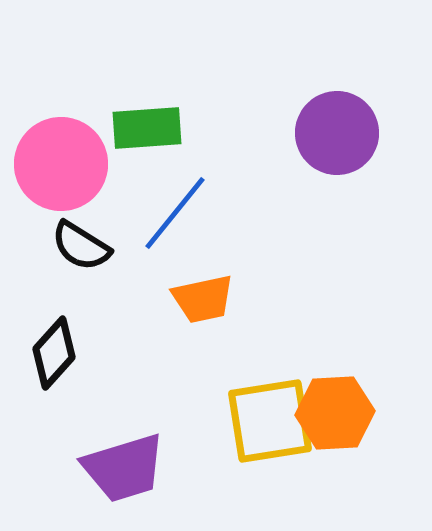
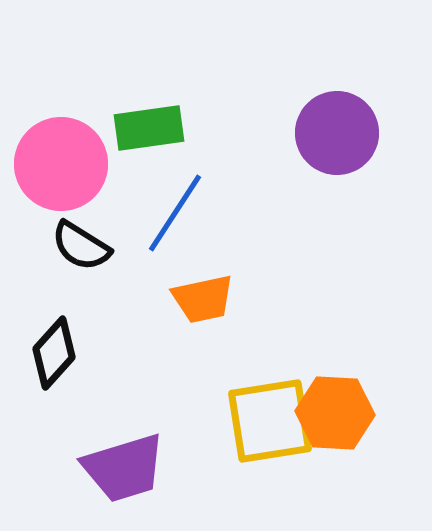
green rectangle: moved 2 px right; rotated 4 degrees counterclockwise
blue line: rotated 6 degrees counterclockwise
orange hexagon: rotated 6 degrees clockwise
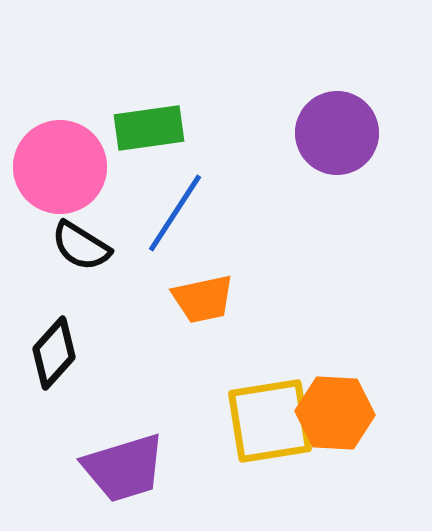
pink circle: moved 1 px left, 3 px down
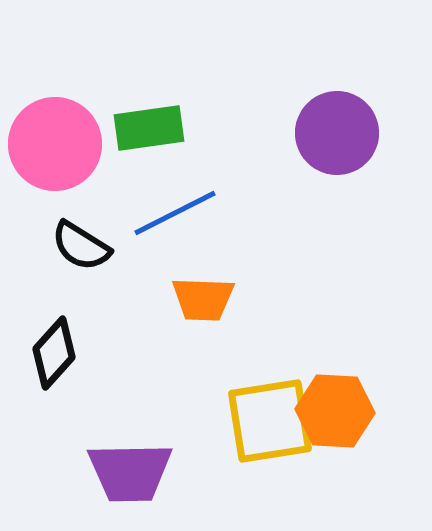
pink circle: moved 5 px left, 23 px up
blue line: rotated 30 degrees clockwise
orange trapezoid: rotated 14 degrees clockwise
orange hexagon: moved 2 px up
purple trapezoid: moved 6 px right, 4 px down; rotated 16 degrees clockwise
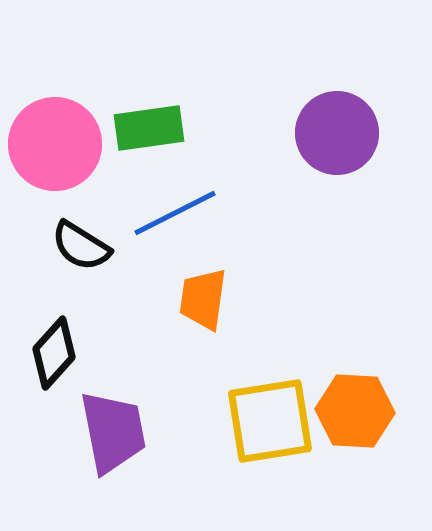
orange trapezoid: rotated 96 degrees clockwise
orange hexagon: moved 20 px right
purple trapezoid: moved 17 px left, 40 px up; rotated 100 degrees counterclockwise
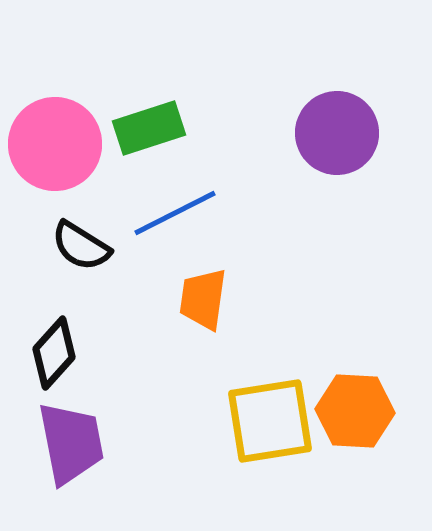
green rectangle: rotated 10 degrees counterclockwise
purple trapezoid: moved 42 px left, 11 px down
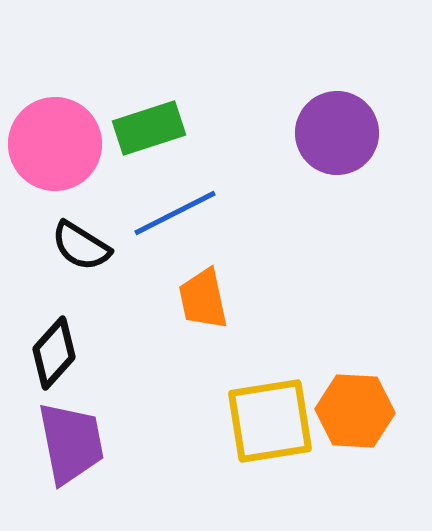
orange trapezoid: rotated 20 degrees counterclockwise
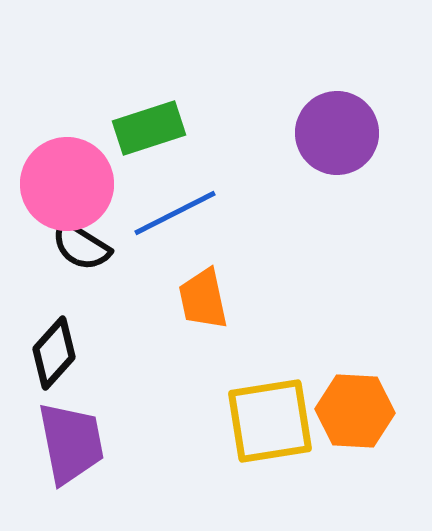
pink circle: moved 12 px right, 40 px down
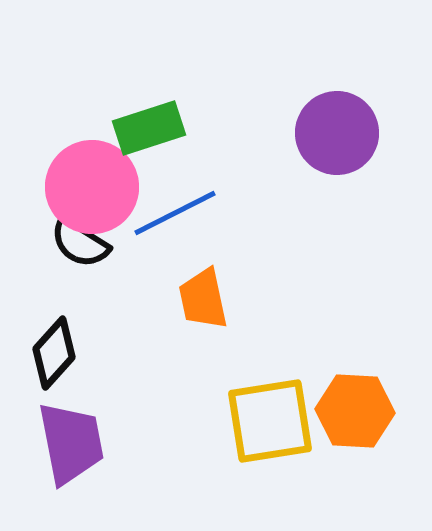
pink circle: moved 25 px right, 3 px down
black semicircle: moved 1 px left, 3 px up
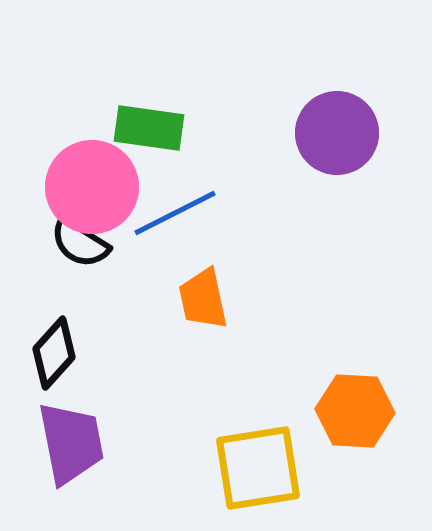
green rectangle: rotated 26 degrees clockwise
yellow square: moved 12 px left, 47 px down
